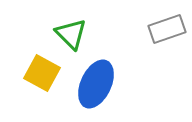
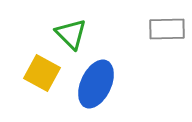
gray rectangle: rotated 18 degrees clockwise
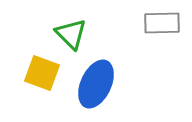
gray rectangle: moved 5 px left, 6 px up
yellow square: rotated 9 degrees counterclockwise
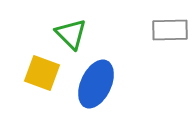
gray rectangle: moved 8 px right, 7 px down
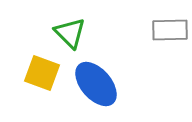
green triangle: moved 1 px left, 1 px up
blue ellipse: rotated 66 degrees counterclockwise
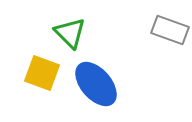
gray rectangle: rotated 21 degrees clockwise
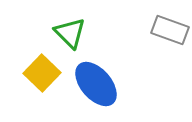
yellow square: rotated 24 degrees clockwise
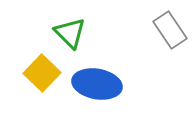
gray rectangle: rotated 36 degrees clockwise
blue ellipse: moved 1 px right; rotated 39 degrees counterclockwise
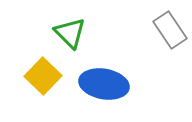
yellow square: moved 1 px right, 3 px down
blue ellipse: moved 7 px right
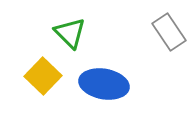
gray rectangle: moved 1 px left, 2 px down
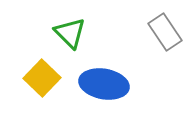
gray rectangle: moved 4 px left
yellow square: moved 1 px left, 2 px down
